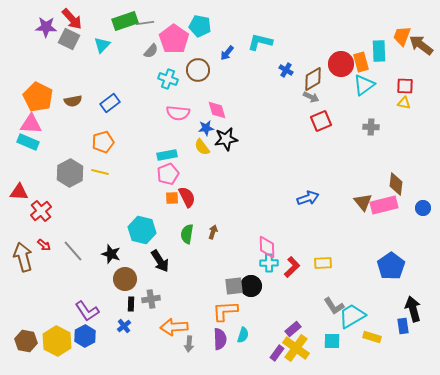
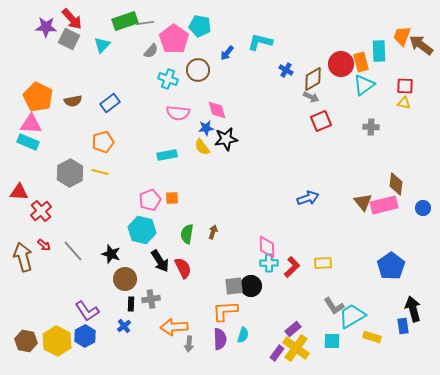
pink pentagon at (168, 174): moved 18 px left, 26 px down
red semicircle at (187, 197): moved 4 px left, 71 px down
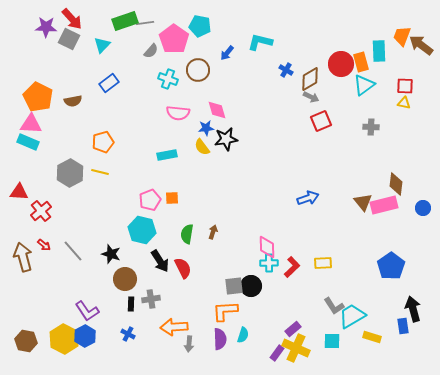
brown diamond at (313, 79): moved 3 px left
blue rectangle at (110, 103): moved 1 px left, 20 px up
blue cross at (124, 326): moved 4 px right, 8 px down; rotated 24 degrees counterclockwise
yellow hexagon at (57, 341): moved 7 px right, 2 px up
yellow cross at (296, 348): rotated 12 degrees counterclockwise
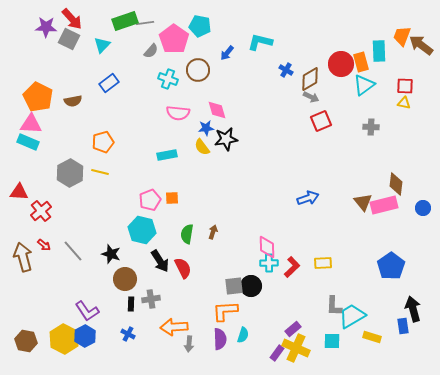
gray L-shape at (334, 306): rotated 35 degrees clockwise
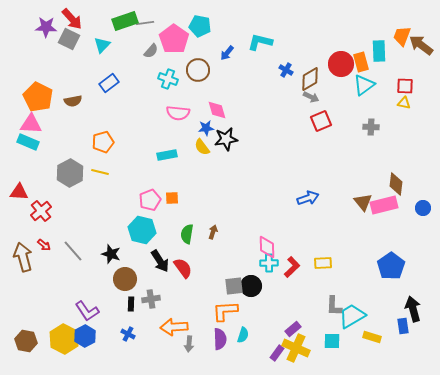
red semicircle at (183, 268): rotated 10 degrees counterclockwise
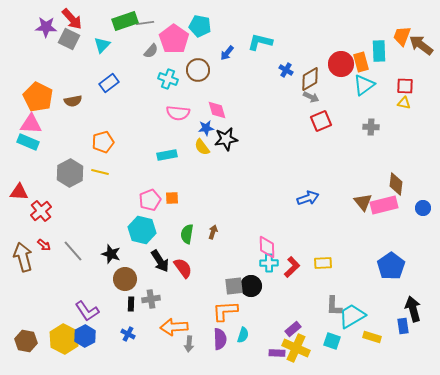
cyan square at (332, 341): rotated 18 degrees clockwise
purple rectangle at (277, 353): rotated 56 degrees clockwise
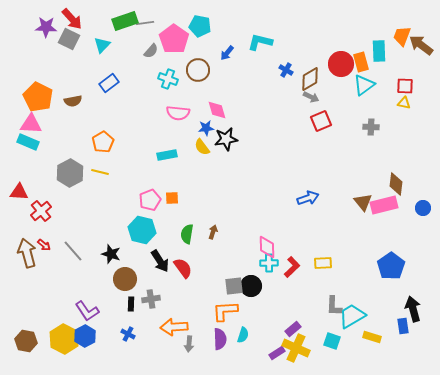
orange pentagon at (103, 142): rotated 15 degrees counterclockwise
brown arrow at (23, 257): moved 4 px right, 4 px up
purple rectangle at (277, 353): rotated 35 degrees counterclockwise
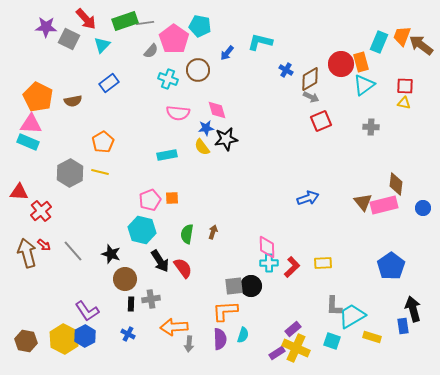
red arrow at (72, 19): moved 14 px right
cyan rectangle at (379, 51): moved 9 px up; rotated 25 degrees clockwise
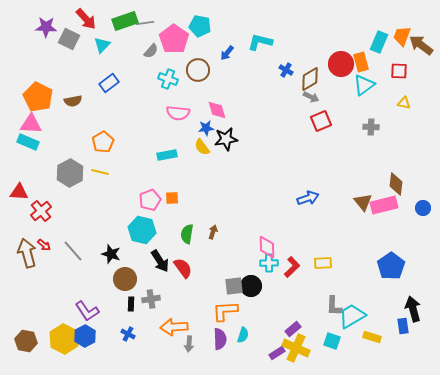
red square at (405, 86): moved 6 px left, 15 px up
